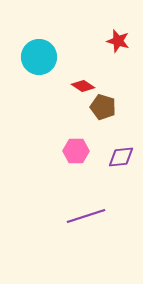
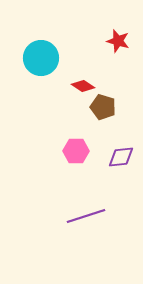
cyan circle: moved 2 px right, 1 px down
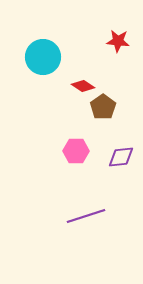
red star: rotated 10 degrees counterclockwise
cyan circle: moved 2 px right, 1 px up
brown pentagon: rotated 20 degrees clockwise
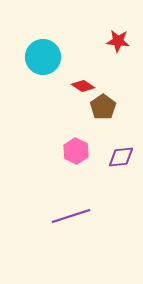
pink hexagon: rotated 25 degrees clockwise
purple line: moved 15 px left
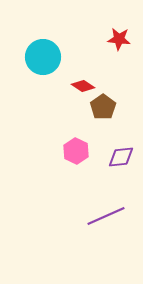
red star: moved 1 px right, 2 px up
purple line: moved 35 px right; rotated 6 degrees counterclockwise
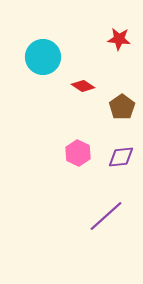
brown pentagon: moved 19 px right
pink hexagon: moved 2 px right, 2 px down
purple line: rotated 18 degrees counterclockwise
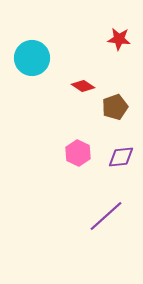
cyan circle: moved 11 px left, 1 px down
brown pentagon: moved 7 px left; rotated 15 degrees clockwise
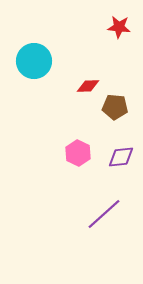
red star: moved 12 px up
cyan circle: moved 2 px right, 3 px down
red diamond: moved 5 px right; rotated 35 degrees counterclockwise
brown pentagon: rotated 25 degrees clockwise
purple line: moved 2 px left, 2 px up
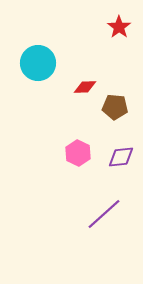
red star: rotated 30 degrees clockwise
cyan circle: moved 4 px right, 2 px down
red diamond: moved 3 px left, 1 px down
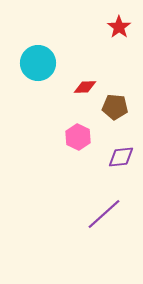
pink hexagon: moved 16 px up
